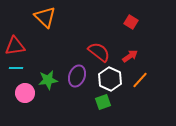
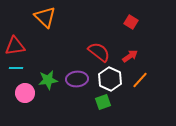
purple ellipse: moved 3 px down; rotated 65 degrees clockwise
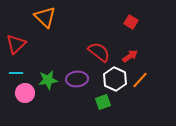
red triangle: moved 1 px right, 2 px up; rotated 35 degrees counterclockwise
cyan line: moved 5 px down
white hexagon: moved 5 px right
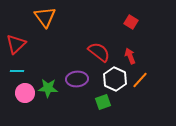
orange triangle: rotated 10 degrees clockwise
red arrow: rotated 77 degrees counterclockwise
cyan line: moved 1 px right, 2 px up
green star: moved 8 px down; rotated 12 degrees clockwise
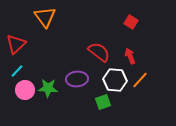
cyan line: rotated 48 degrees counterclockwise
white hexagon: moved 1 px down; rotated 20 degrees counterclockwise
pink circle: moved 3 px up
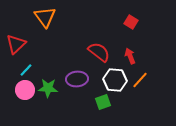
cyan line: moved 9 px right, 1 px up
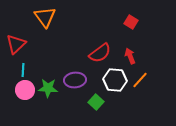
red semicircle: moved 1 px right, 1 px down; rotated 105 degrees clockwise
cyan line: moved 3 px left; rotated 40 degrees counterclockwise
purple ellipse: moved 2 px left, 1 px down
green square: moved 7 px left; rotated 28 degrees counterclockwise
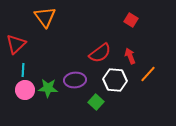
red square: moved 2 px up
orange line: moved 8 px right, 6 px up
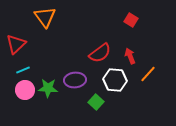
cyan line: rotated 64 degrees clockwise
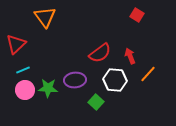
red square: moved 6 px right, 5 px up
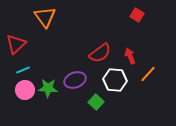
purple ellipse: rotated 15 degrees counterclockwise
